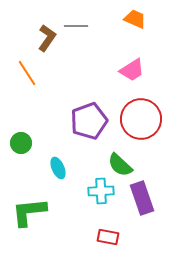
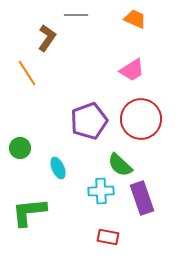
gray line: moved 11 px up
green circle: moved 1 px left, 5 px down
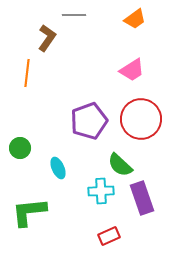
gray line: moved 2 px left
orange trapezoid: rotated 120 degrees clockwise
orange line: rotated 40 degrees clockwise
red rectangle: moved 1 px right, 1 px up; rotated 35 degrees counterclockwise
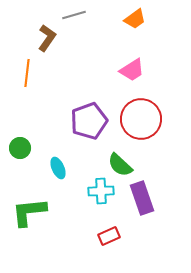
gray line: rotated 15 degrees counterclockwise
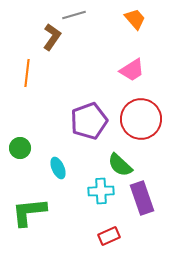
orange trapezoid: rotated 95 degrees counterclockwise
brown L-shape: moved 5 px right, 1 px up
